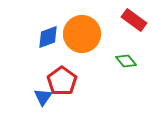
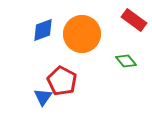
blue diamond: moved 5 px left, 7 px up
red pentagon: rotated 8 degrees counterclockwise
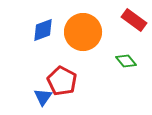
orange circle: moved 1 px right, 2 px up
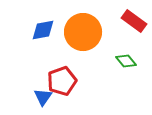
red rectangle: moved 1 px down
blue diamond: rotated 10 degrees clockwise
red pentagon: rotated 24 degrees clockwise
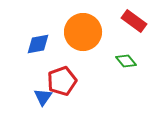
blue diamond: moved 5 px left, 14 px down
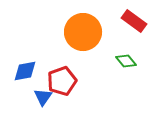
blue diamond: moved 13 px left, 27 px down
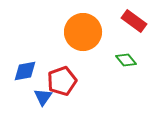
green diamond: moved 1 px up
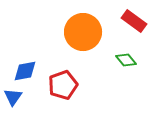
red pentagon: moved 1 px right, 4 px down
blue triangle: moved 30 px left
